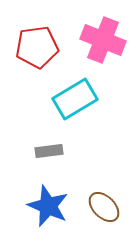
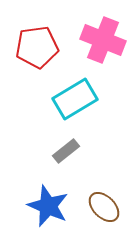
gray rectangle: moved 17 px right; rotated 32 degrees counterclockwise
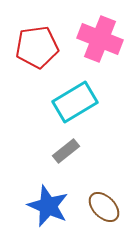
pink cross: moved 3 px left, 1 px up
cyan rectangle: moved 3 px down
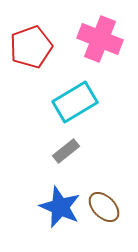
red pentagon: moved 6 px left; rotated 12 degrees counterclockwise
blue star: moved 12 px right, 1 px down
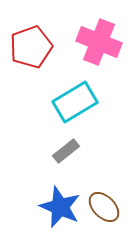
pink cross: moved 1 px left, 3 px down
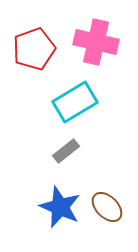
pink cross: moved 3 px left; rotated 9 degrees counterclockwise
red pentagon: moved 3 px right, 2 px down
brown ellipse: moved 3 px right
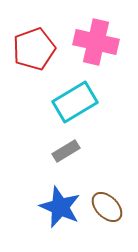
gray rectangle: rotated 8 degrees clockwise
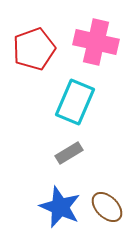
cyan rectangle: rotated 36 degrees counterclockwise
gray rectangle: moved 3 px right, 2 px down
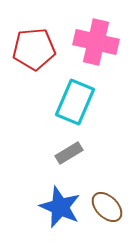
red pentagon: rotated 15 degrees clockwise
